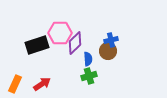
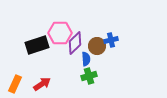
brown circle: moved 11 px left, 5 px up
blue semicircle: moved 2 px left
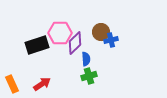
brown circle: moved 4 px right, 14 px up
orange rectangle: moved 3 px left; rotated 48 degrees counterclockwise
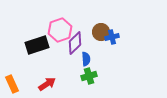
pink hexagon: moved 3 px up; rotated 20 degrees counterclockwise
blue cross: moved 1 px right, 3 px up
red arrow: moved 5 px right
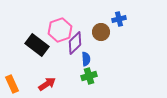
blue cross: moved 7 px right, 18 px up
black rectangle: rotated 55 degrees clockwise
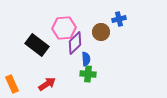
pink hexagon: moved 4 px right, 2 px up; rotated 15 degrees clockwise
green cross: moved 1 px left, 2 px up; rotated 21 degrees clockwise
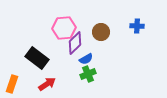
blue cross: moved 18 px right, 7 px down; rotated 16 degrees clockwise
black rectangle: moved 13 px down
blue semicircle: rotated 64 degrees clockwise
green cross: rotated 28 degrees counterclockwise
orange rectangle: rotated 42 degrees clockwise
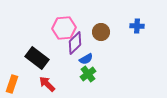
green cross: rotated 14 degrees counterclockwise
red arrow: rotated 102 degrees counterclockwise
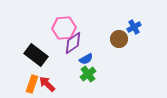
blue cross: moved 3 px left, 1 px down; rotated 32 degrees counterclockwise
brown circle: moved 18 px right, 7 px down
purple diamond: moved 2 px left; rotated 10 degrees clockwise
black rectangle: moved 1 px left, 3 px up
orange rectangle: moved 20 px right
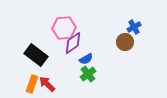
brown circle: moved 6 px right, 3 px down
